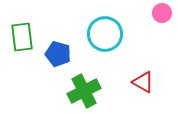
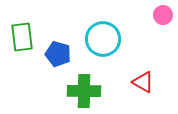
pink circle: moved 1 px right, 2 px down
cyan circle: moved 2 px left, 5 px down
green cross: rotated 28 degrees clockwise
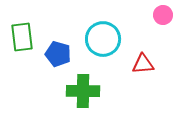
red triangle: moved 18 px up; rotated 35 degrees counterclockwise
green cross: moved 1 px left
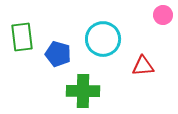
red triangle: moved 2 px down
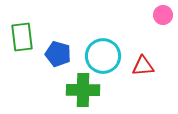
cyan circle: moved 17 px down
green cross: moved 1 px up
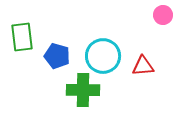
blue pentagon: moved 1 px left, 2 px down
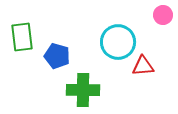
cyan circle: moved 15 px right, 14 px up
